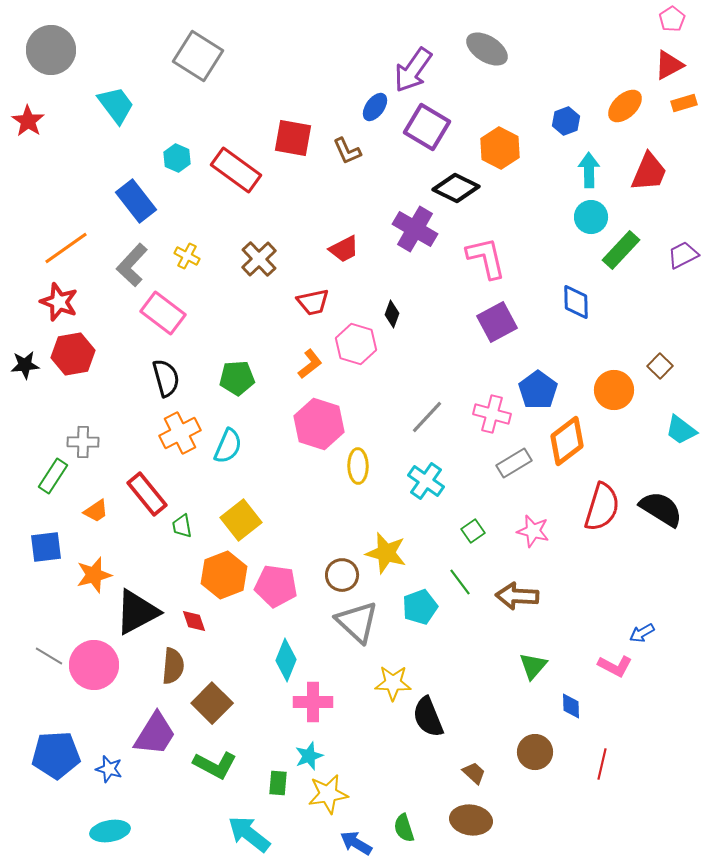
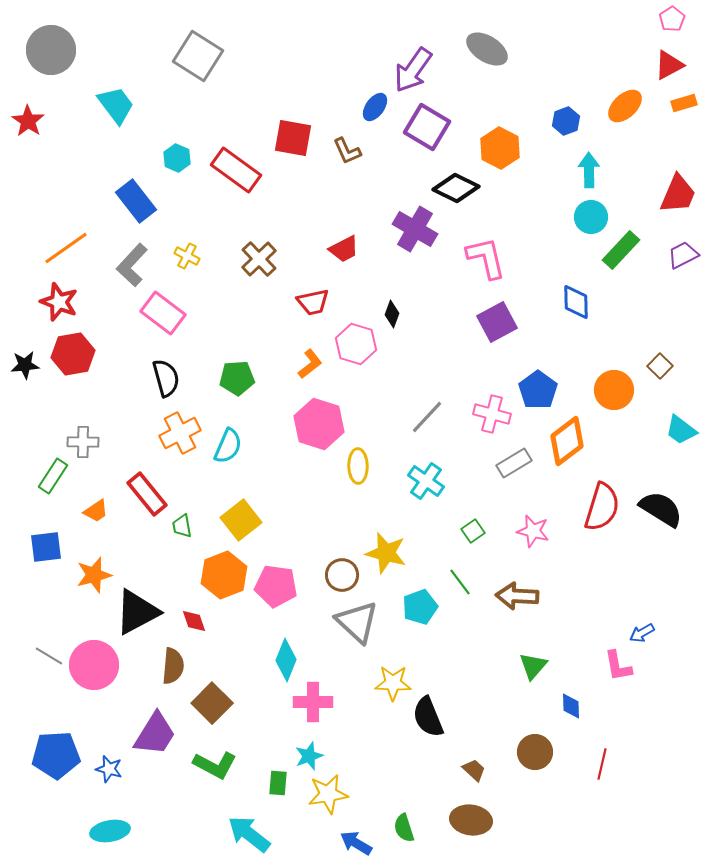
red trapezoid at (649, 172): moved 29 px right, 22 px down
pink L-shape at (615, 666): moved 3 px right; rotated 52 degrees clockwise
brown trapezoid at (474, 773): moved 3 px up
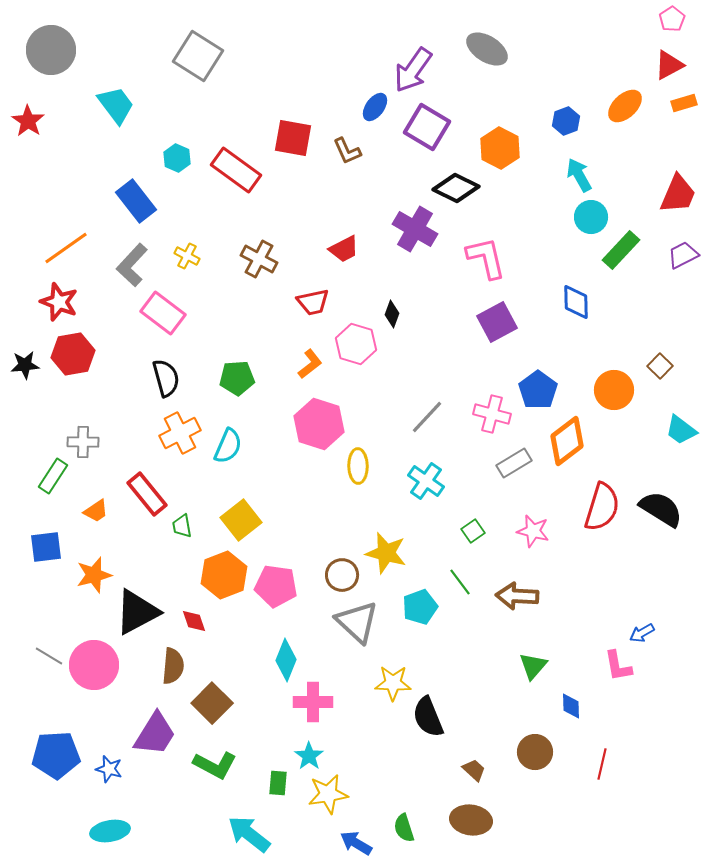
cyan arrow at (589, 170): moved 10 px left, 5 px down; rotated 28 degrees counterclockwise
brown cross at (259, 259): rotated 18 degrees counterclockwise
cyan star at (309, 756): rotated 16 degrees counterclockwise
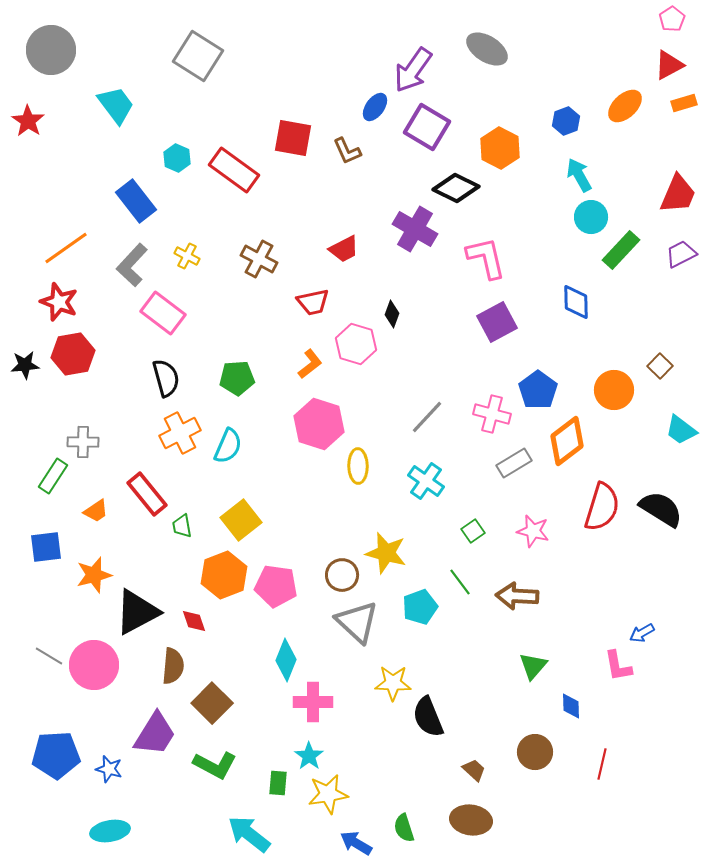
red rectangle at (236, 170): moved 2 px left
purple trapezoid at (683, 255): moved 2 px left, 1 px up
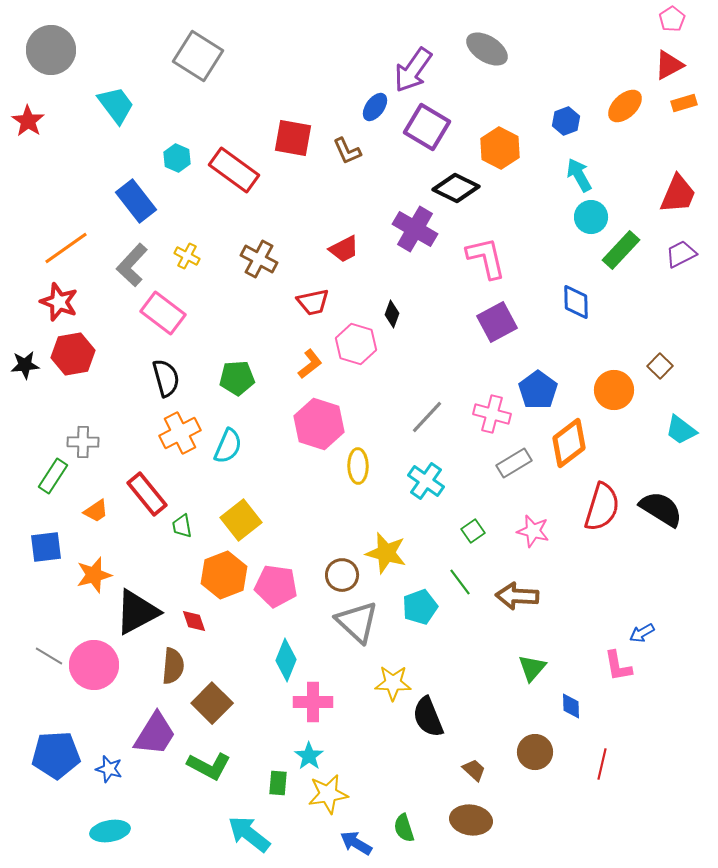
orange diamond at (567, 441): moved 2 px right, 2 px down
green triangle at (533, 666): moved 1 px left, 2 px down
green L-shape at (215, 765): moved 6 px left, 1 px down
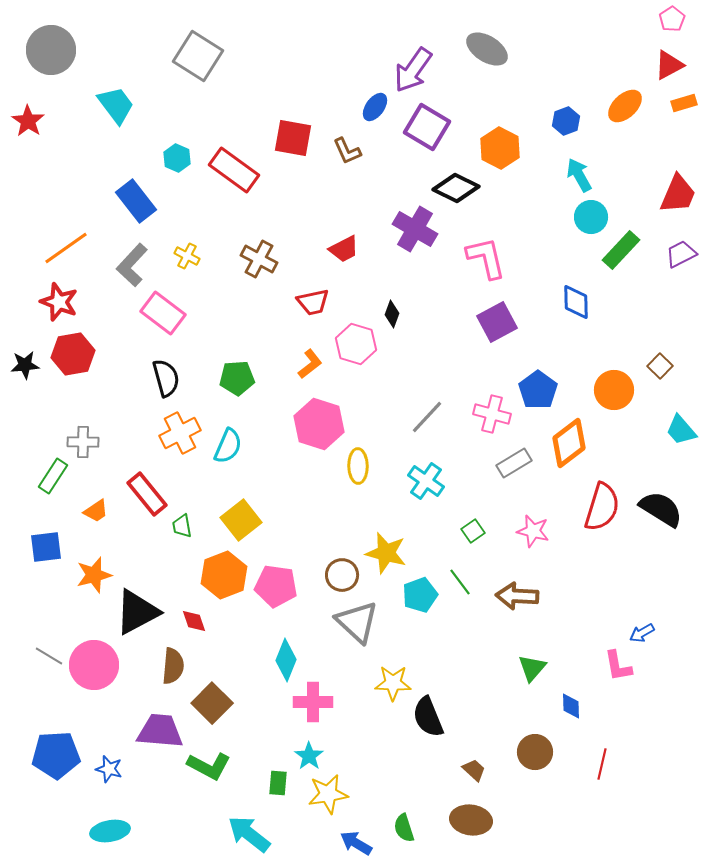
cyan trapezoid at (681, 430): rotated 12 degrees clockwise
cyan pentagon at (420, 607): moved 12 px up
purple trapezoid at (155, 734): moved 5 px right, 3 px up; rotated 117 degrees counterclockwise
